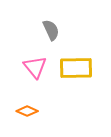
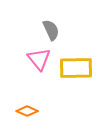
pink triangle: moved 4 px right, 8 px up
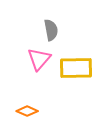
gray semicircle: rotated 15 degrees clockwise
pink triangle: rotated 20 degrees clockwise
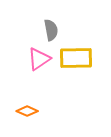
pink triangle: rotated 15 degrees clockwise
yellow rectangle: moved 10 px up
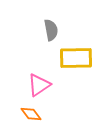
pink triangle: moved 26 px down
orange diamond: moved 4 px right, 3 px down; rotated 30 degrees clockwise
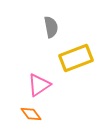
gray semicircle: moved 3 px up
yellow rectangle: rotated 20 degrees counterclockwise
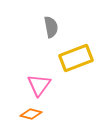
pink triangle: rotated 20 degrees counterclockwise
orange diamond: rotated 40 degrees counterclockwise
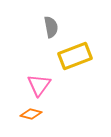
yellow rectangle: moved 1 px left, 2 px up
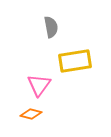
yellow rectangle: moved 5 px down; rotated 12 degrees clockwise
